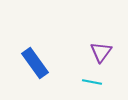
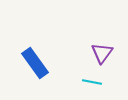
purple triangle: moved 1 px right, 1 px down
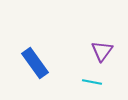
purple triangle: moved 2 px up
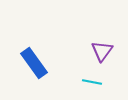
blue rectangle: moved 1 px left
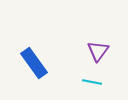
purple triangle: moved 4 px left
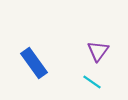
cyan line: rotated 24 degrees clockwise
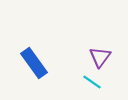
purple triangle: moved 2 px right, 6 px down
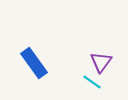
purple triangle: moved 1 px right, 5 px down
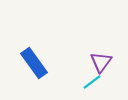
cyan line: rotated 72 degrees counterclockwise
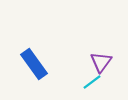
blue rectangle: moved 1 px down
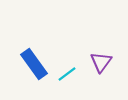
cyan line: moved 25 px left, 8 px up
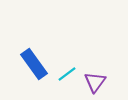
purple triangle: moved 6 px left, 20 px down
